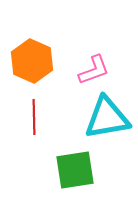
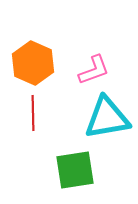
orange hexagon: moved 1 px right, 2 px down
red line: moved 1 px left, 4 px up
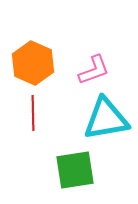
cyan triangle: moved 1 px left, 1 px down
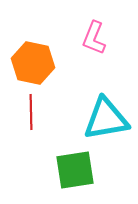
orange hexagon: rotated 12 degrees counterclockwise
pink L-shape: moved 32 px up; rotated 132 degrees clockwise
red line: moved 2 px left, 1 px up
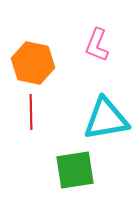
pink L-shape: moved 3 px right, 7 px down
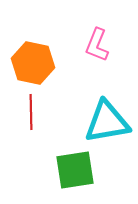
cyan triangle: moved 1 px right, 3 px down
